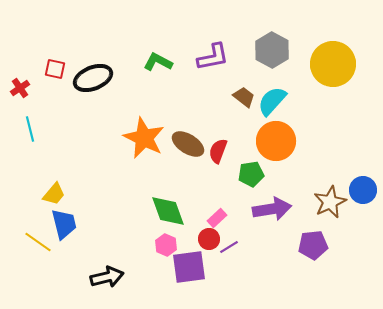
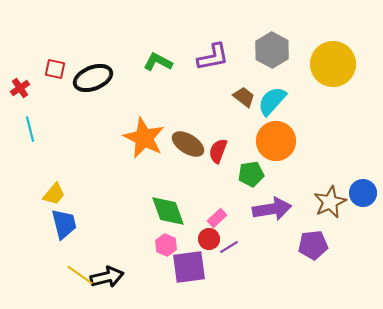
blue circle: moved 3 px down
yellow line: moved 42 px right, 33 px down
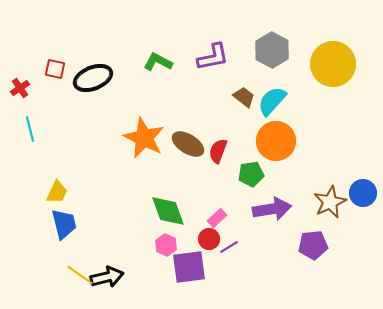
yellow trapezoid: moved 3 px right, 2 px up; rotated 15 degrees counterclockwise
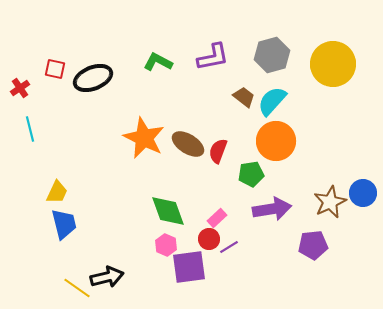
gray hexagon: moved 5 px down; rotated 16 degrees clockwise
yellow line: moved 3 px left, 13 px down
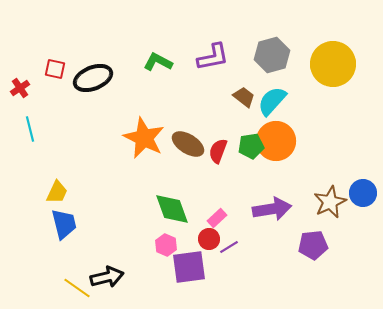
green pentagon: moved 28 px up
green diamond: moved 4 px right, 2 px up
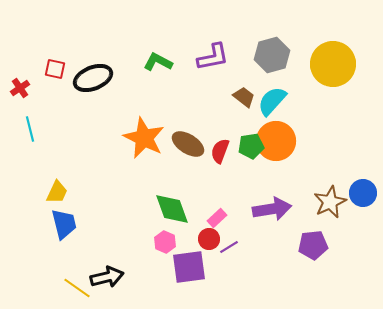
red semicircle: moved 2 px right
pink hexagon: moved 1 px left, 3 px up
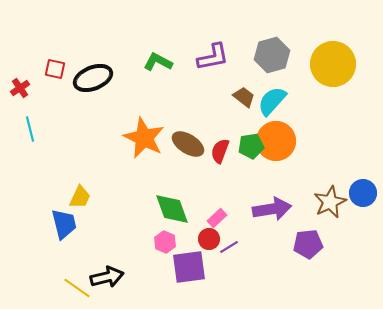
yellow trapezoid: moved 23 px right, 5 px down
purple pentagon: moved 5 px left, 1 px up
